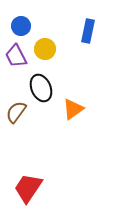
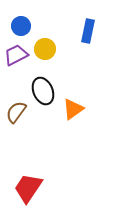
purple trapezoid: moved 1 px up; rotated 90 degrees clockwise
black ellipse: moved 2 px right, 3 px down
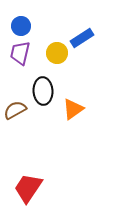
blue rectangle: moved 6 px left, 7 px down; rotated 45 degrees clockwise
yellow circle: moved 12 px right, 4 px down
purple trapezoid: moved 4 px right, 2 px up; rotated 50 degrees counterclockwise
black ellipse: rotated 20 degrees clockwise
brown semicircle: moved 1 px left, 2 px up; rotated 25 degrees clockwise
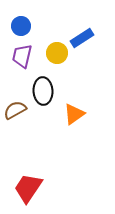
purple trapezoid: moved 2 px right, 3 px down
orange triangle: moved 1 px right, 5 px down
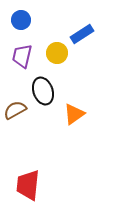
blue circle: moved 6 px up
blue rectangle: moved 4 px up
black ellipse: rotated 16 degrees counterclockwise
red trapezoid: moved 3 px up; rotated 28 degrees counterclockwise
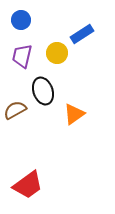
red trapezoid: rotated 132 degrees counterclockwise
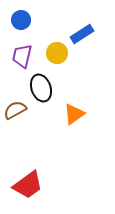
black ellipse: moved 2 px left, 3 px up
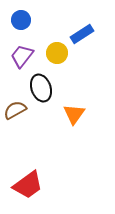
purple trapezoid: rotated 25 degrees clockwise
orange triangle: rotated 20 degrees counterclockwise
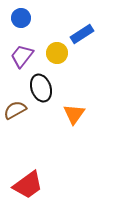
blue circle: moved 2 px up
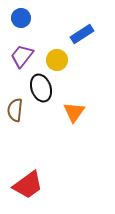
yellow circle: moved 7 px down
brown semicircle: rotated 55 degrees counterclockwise
orange triangle: moved 2 px up
